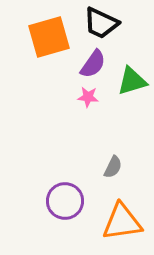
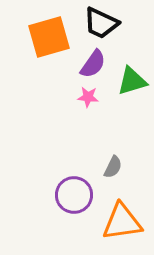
purple circle: moved 9 px right, 6 px up
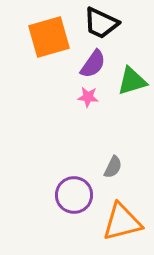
orange triangle: rotated 6 degrees counterclockwise
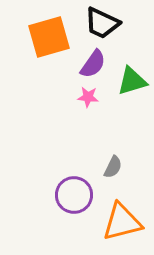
black trapezoid: moved 1 px right
